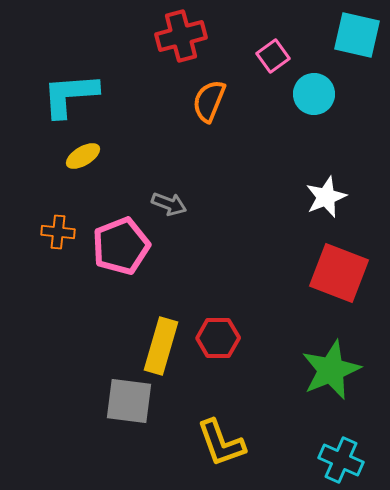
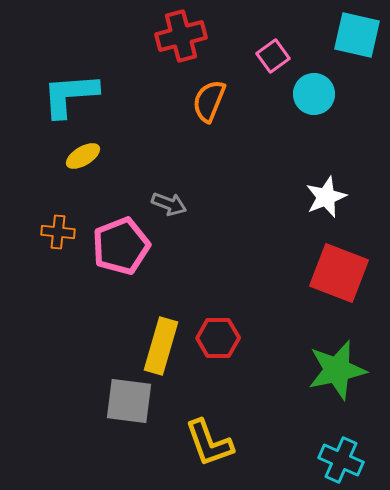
green star: moved 6 px right; rotated 10 degrees clockwise
yellow L-shape: moved 12 px left
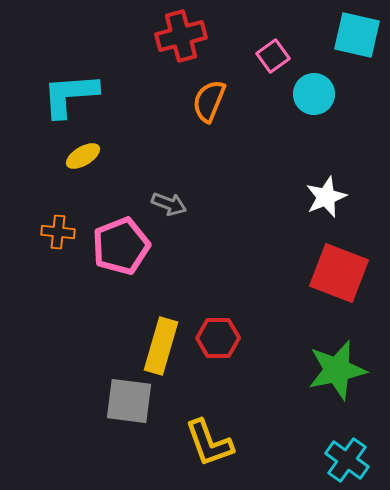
cyan cross: moved 6 px right; rotated 12 degrees clockwise
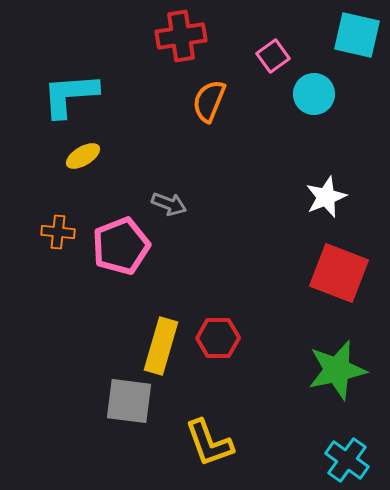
red cross: rotated 6 degrees clockwise
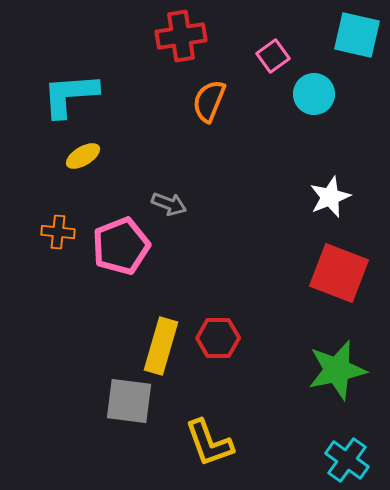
white star: moved 4 px right
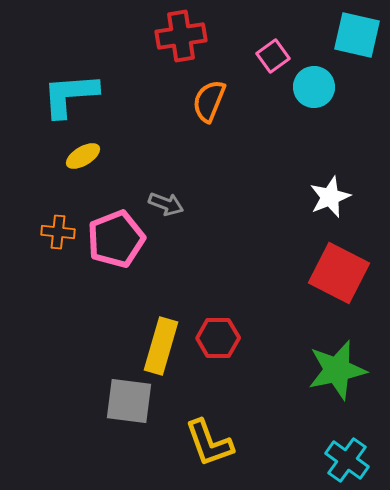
cyan circle: moved 7 px up
gray arrow: moved 3 px left
pink pentagon: moved 5 px left, 7 px up
red square: rotated 6 degrees clockwise
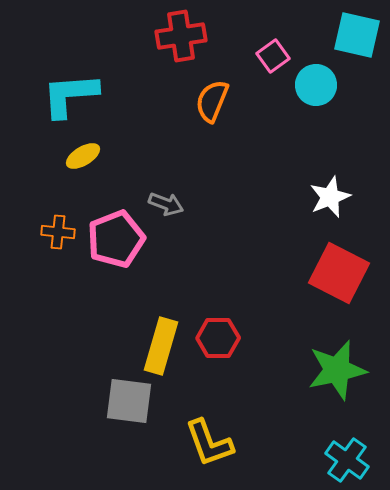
cyan circle: moved 2 px right, 2 px up
orange semicircle: moved 3 px right
